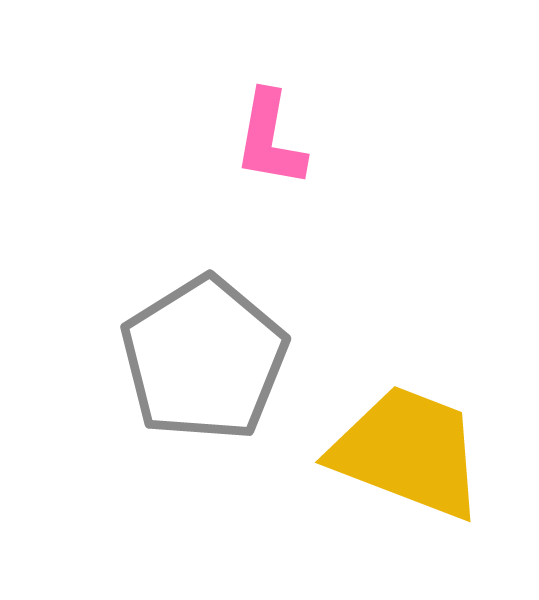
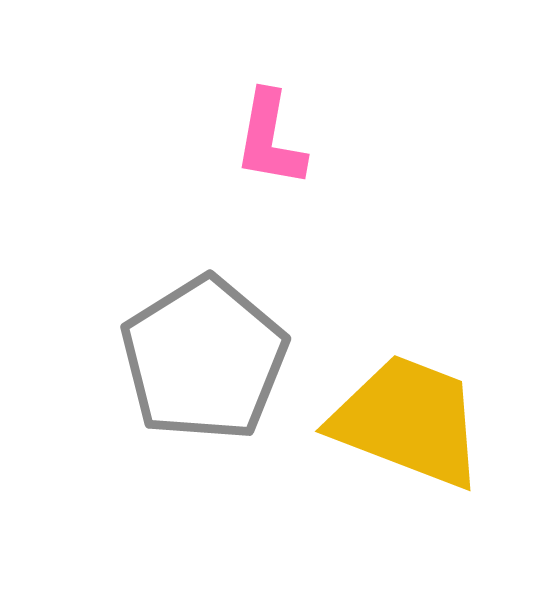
yellow trapezoid: moved 31 px up
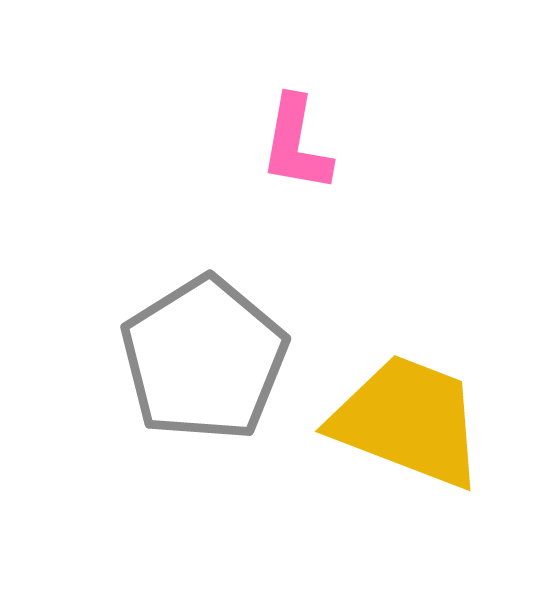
pink L-shape: moved 26 px right, 5 px down
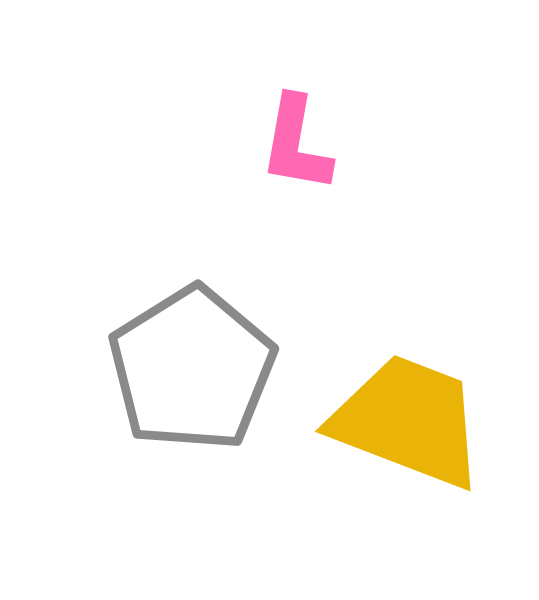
gray pentagon: moved 12 px left, 10 px down
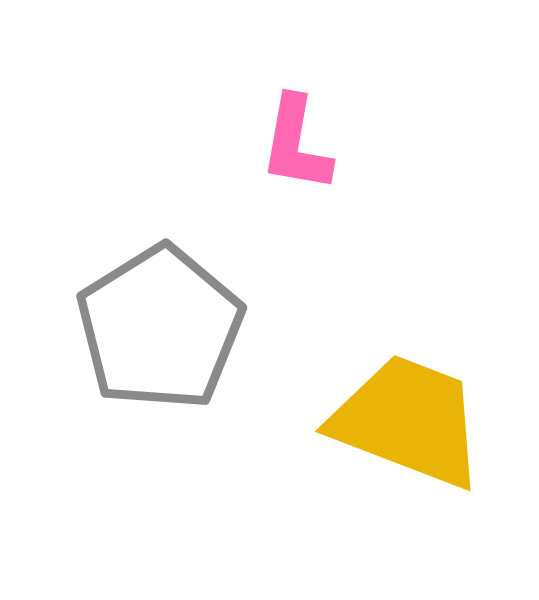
gray pentagon: moved 32 px left, 41 px up
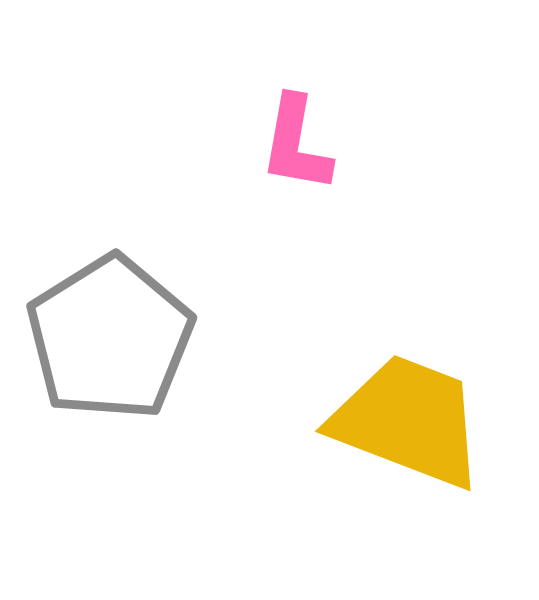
gray pentagon: moved 50 px left, 10 px down
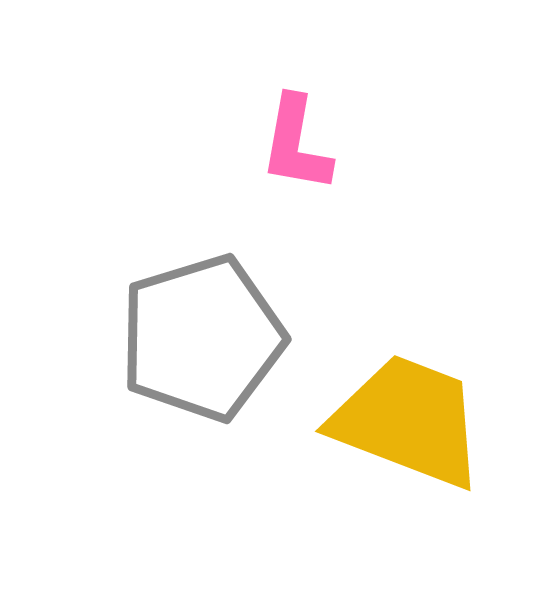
gray pentagon: moved 92 px right; rotated 15 degrees clockwise
